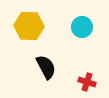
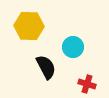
cyan circle: moved 9 px left, 20 px down
red cross: moved 2 px down
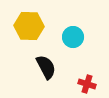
cyan circle: moved 10 px up
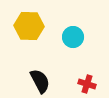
black semicircle: moved 6 px left, 14 px down
